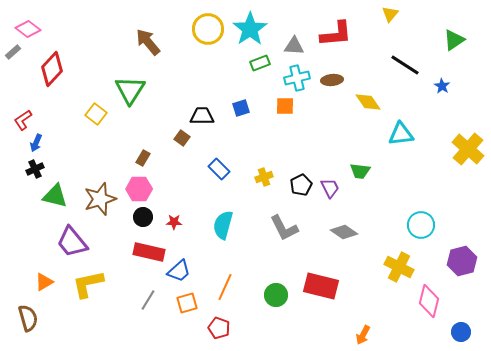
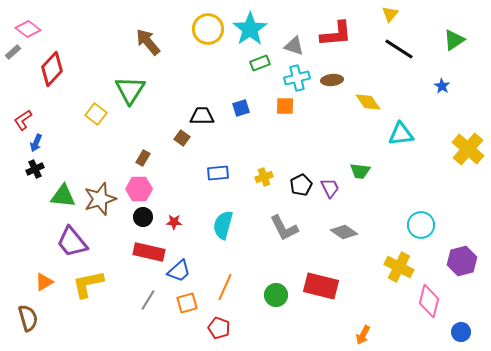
gray triangle at (294, 46): rotated 15 degrees clockwise
black line at (405, 65): moved 6 px left, 16 px up
blue rectangle at (219, 169): moved 1 px left, 4 px down; rotated 50 degrees counterclockwise
green triangle at (55, 196): moved 8 px right; rotated 8 degrees counterclockwise
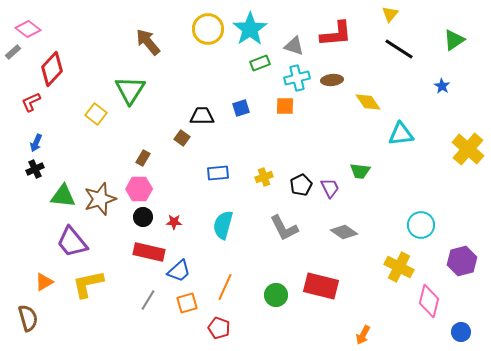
red L-shape at (23, 120): moved 8 px right, 18 px up; rotated 10 degrees clockwise
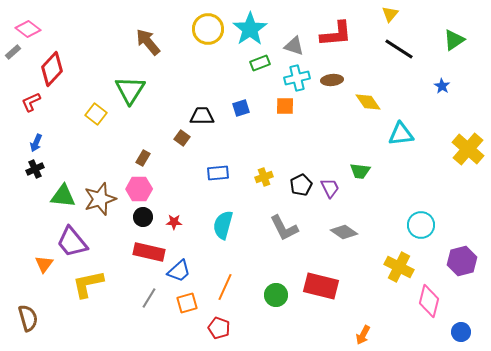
orange triangle at (44, 282): moved 18 px up; rotated 24 degrees counterclockwise
gray line at (148, 300): moved 1 px right, 2 px up
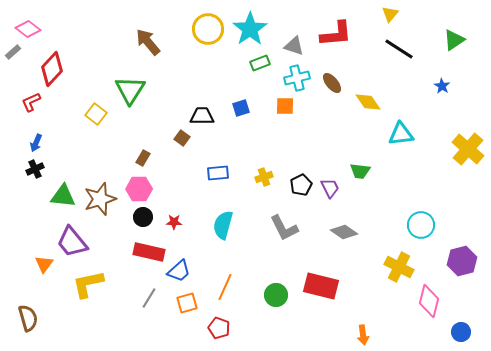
brown ellipse at (332, 80): moved 3 px down; rotated 55 degrees clockwise
orange arrow at (363, 335): rotated 36 degrees counterclockwise
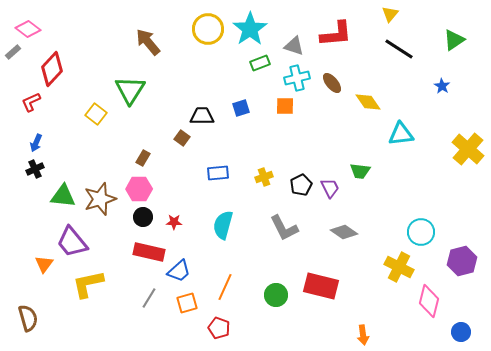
cyan circle at (421, 225): moved 7 px down
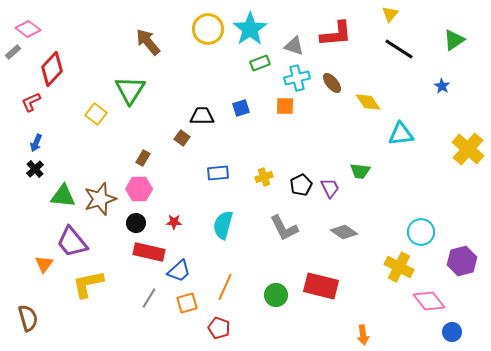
black cross at (35, 169): rotated 18 degrees counterclockwise
black circle at (143, 217): moved 7 px left, 6 px down
pink diamond at (429, 301): rotated 52 degrees counterclockwise
blue circle at (461, 332): moved 9 px left
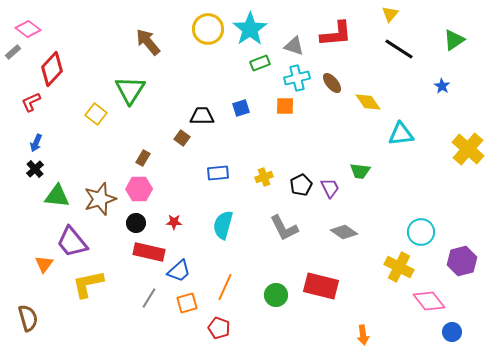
green triangle at (63, 196): moved 6 px left
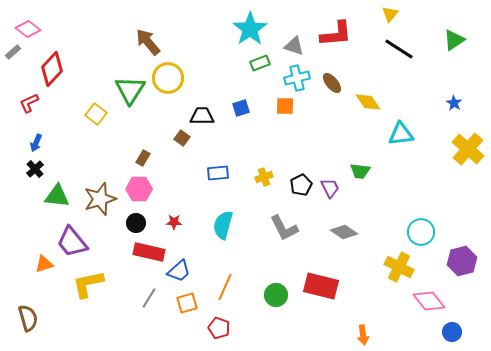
yellow circle at (208, 29): moved 40 px left, 49 px down
blue star at (442, 86): moved 12 px right, 17 px down
red L-shape at (31, 102): moved 2 px left, 1 px down
orange triangle at (44, 264): rotated 36 degrees clockwise
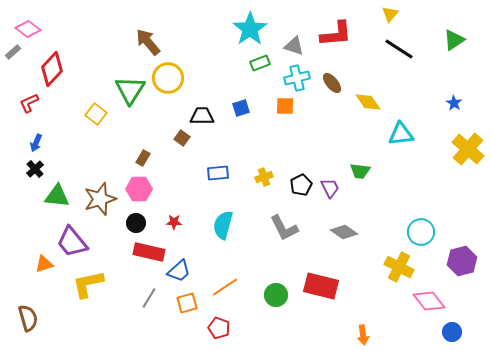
orange line at (225, 287): rotated 32 degrees clockwise
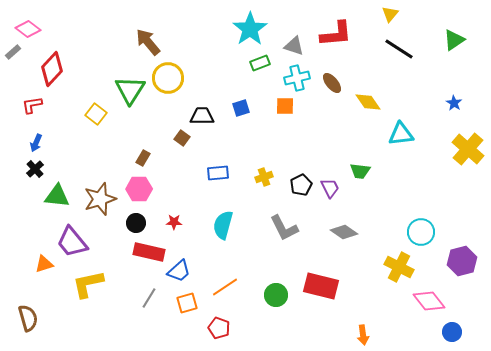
red L-shape at (29, 103): moved 3 px right, 2 px down; rotated 15 degrees clockwise
